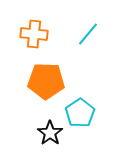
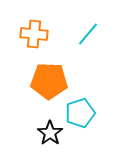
orange pentagon: moved 3 px right
cyan pentagon: rotated 16 degrees clockwise
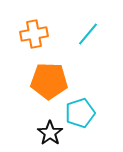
orange cross: rotated 16 degrees counterclockwise
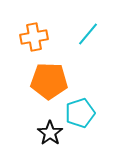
orange cross: moved 3 px down
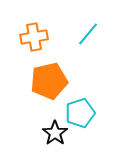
orange pentagon: rotated 15 degrees counterclockwise
black star: moved 5 px right
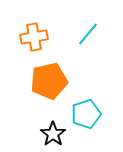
cyan pentagon: moved 6 px right, 1 px down
black star: moved 2 px left, 1 px down
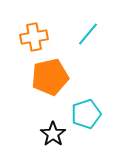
orange pentagon: moved 1 px right, 4 px up
